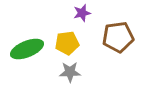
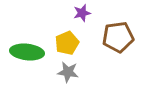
yellow pentagon: rotated 15 degrees counterclockwise
green ellipse: moved 3 px down; rotated 28 degrees clockwise
gray star: moved 2 px left; rotated 10 degrees clockwise
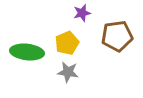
brown pentagon: moved 1 px left, 1 px up
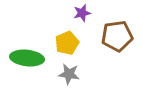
green ellipse: moved 6 px down
gray star: moved 1 px right, 2 px down
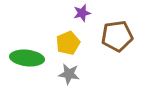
yellow pentagon: moved 1 px right
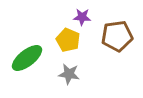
purple star: moved 4 px down; rotated 18 degrees clockwise
yellow pentagon: moved 3 px up; rotated 25 degrees counterclockwise
green ellipse: rotated 44 degrees counterclockwise
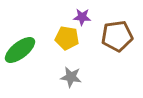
yellow pentagon: moved 1 px left, 2 px up; rotated 15 degrees counterclockwise
green ellipse: moved 7 px left, 8 px up
gray star: moved 2 px right, 3 px down
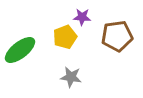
yellow pentagon: moved 2 px left, 1 px up; rotated 30 degrees counterclockwise
